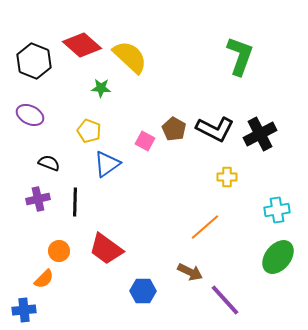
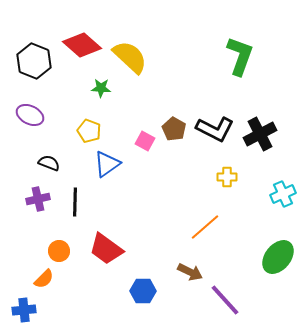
cyan cross: moved 6 px right, 16 px up; rotated 15 degrees counterclockwise
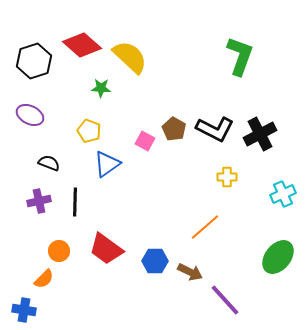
black hexagon: rotated 20 degrees clockwise
purple cross: moved 1 px right, 2 px down
blue hexagon: moved 12 px right, 30 px up
blue cross: rotated 15 degrees clockwise
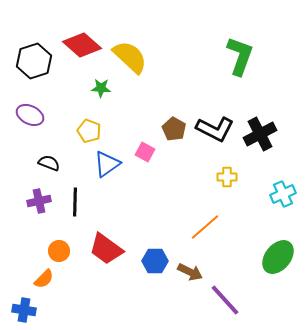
pink square: moved 11 px down
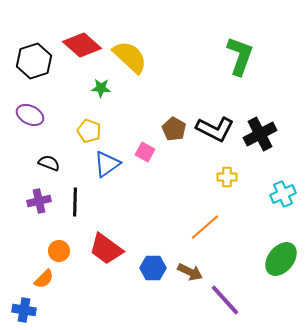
green ellipse: moved 3 px right, 2 px down
blue hexagon: moved 2 px left, 7 px down
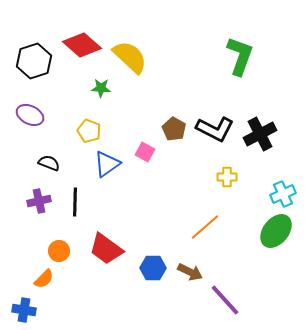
green ellipse: moved 5 px left, 28 px up
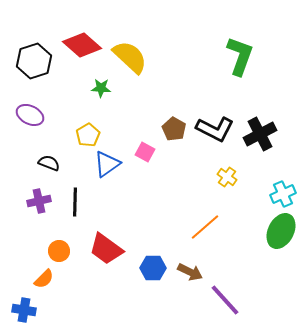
yellow pentagon: moved 1 px left, 4 px down; rotated 20 degrees clockwise
yellow cross: rotated 36 degrees clockwise
green ellipse: moved 5 px right; rotated 12 degrees counterclockwise
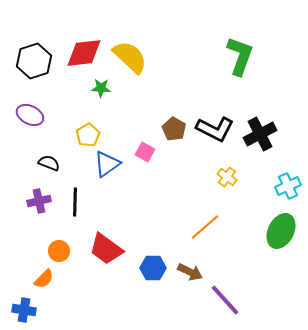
red diamond: moved 2 px right, 8 px down; rotated 48 degrees counterclockwise
cyan cross: moved 5 px right, 8 px up
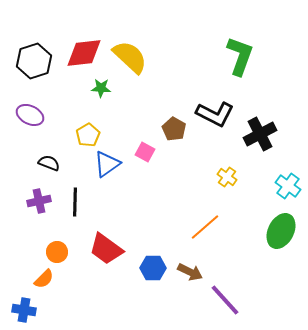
black L-shape: moved 15 px up
cyan cross: rotated 30 degrees counterclockwise
orange circle: moved 2 px left, 1 px down
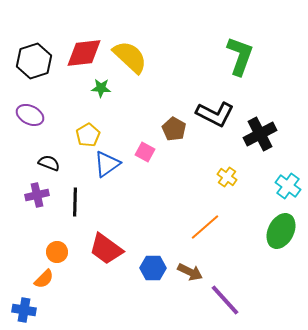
purple cross: moved 2 px left, 6 px up
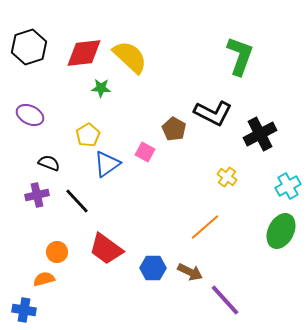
black hexagon: moved 5 px left, 14 px up
black L-shape: moved 2 px left, 1 px up
cyan cross: rotated 25 degrees clockwise
black line: moved 2 px right, 1 px up; rotated 44 degrees counterclockwise
orange semicircle: rotated 150 degrees counterclockwise
